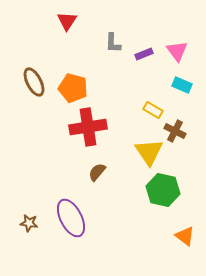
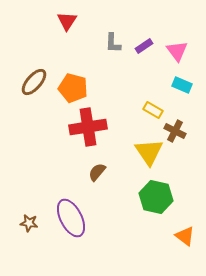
purple rectangle: moved 8 px up; rotated 12 degrees counterclockwise
brown ellipse: rotated 68 degrees clockwise
green hexagon: moved 7 px left, 7 px down
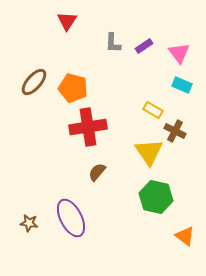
pink triangle: moved 2 px right, 2 px down
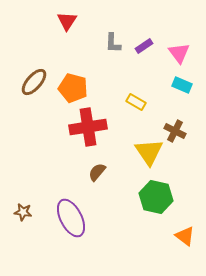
yellow rectangle: moved 17 px left, 8 px up
brown star: moved 6 px left, 11 px up
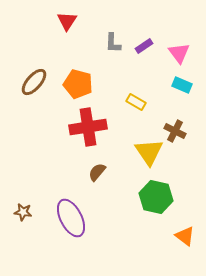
orange pentagon: moved 5 px right, 4 px up
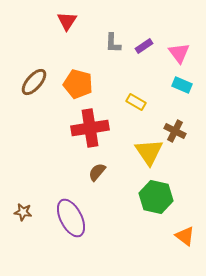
red cross: moved 2 px right, 1 px down
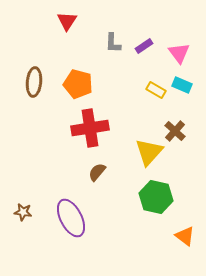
brown ellipse: rotated 36 degrees counterclockwise
yellow rectangle: moved 20 px right, 12 px up
brown cross: rotated 15 degrees clockwise
yellow triangle: rotated 16 degrees clockwise
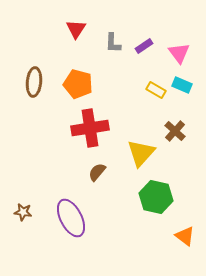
red triangle: moved 9 px right, 8 px down
yellow triangle: moved 8 px left, 1 px down
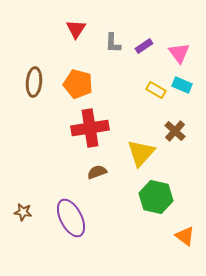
brown semicircle: rotated 30 degrees clockwise
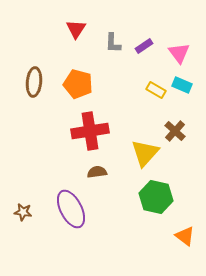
red cross: moved 3 px down
yellow triangle: moved 4 px right
brown semicircle: rotated 12 degrees clockwise
purple ellipse: moved 9 px up
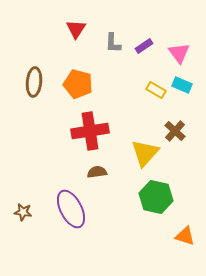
orange triangle: rotated 20 degrees counterclockwise
